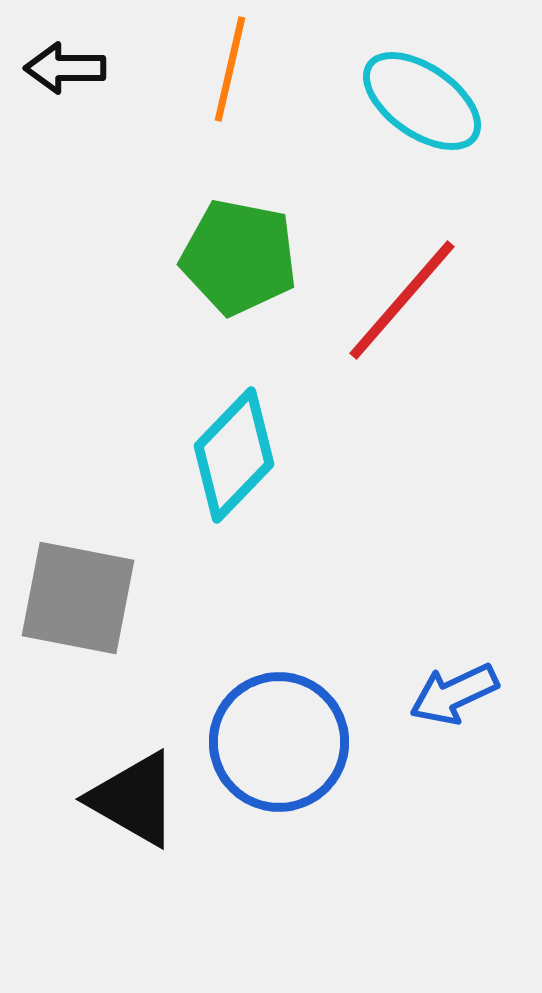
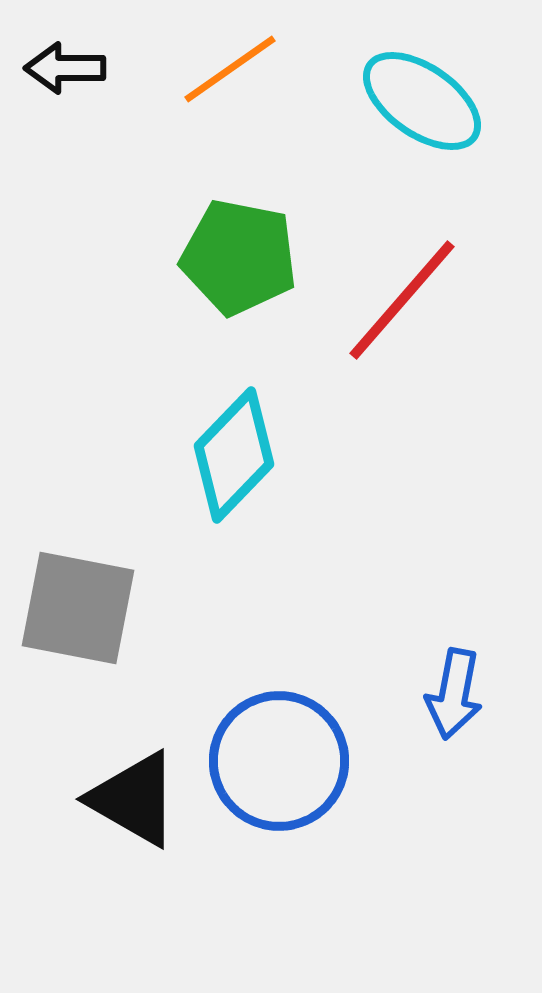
orange line: rotated 42 degrees clockwise
gray square: moved 10 px down
blue arrow: rotated 54 degrees counterclockwise
blue circle: moved 19 px down
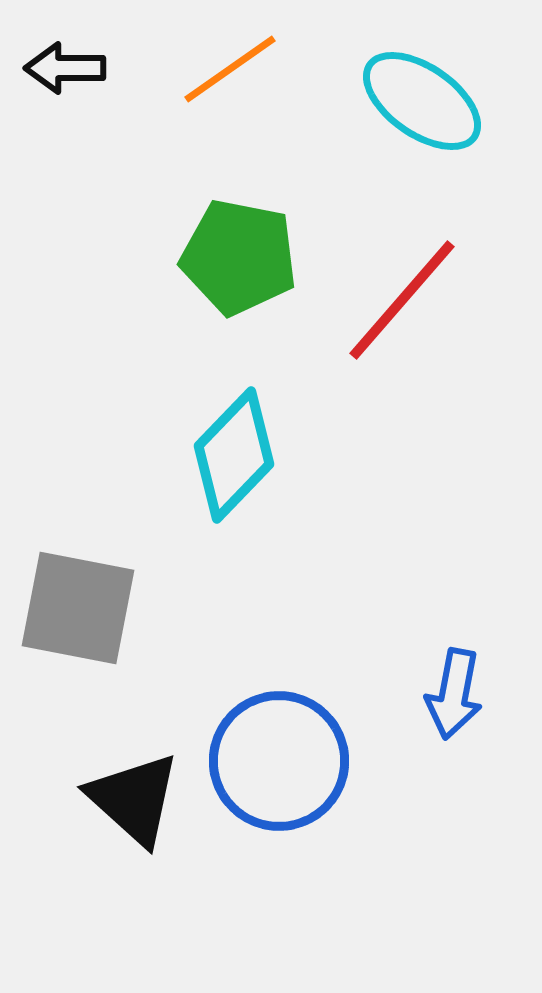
black triangle: rotated 12 degrees clockwise
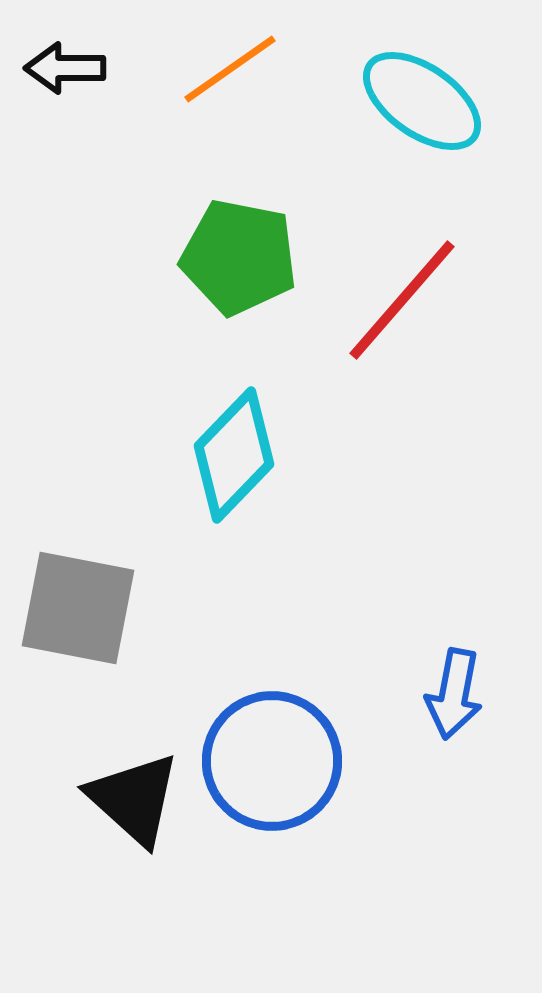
blue circle: moved 7 px left
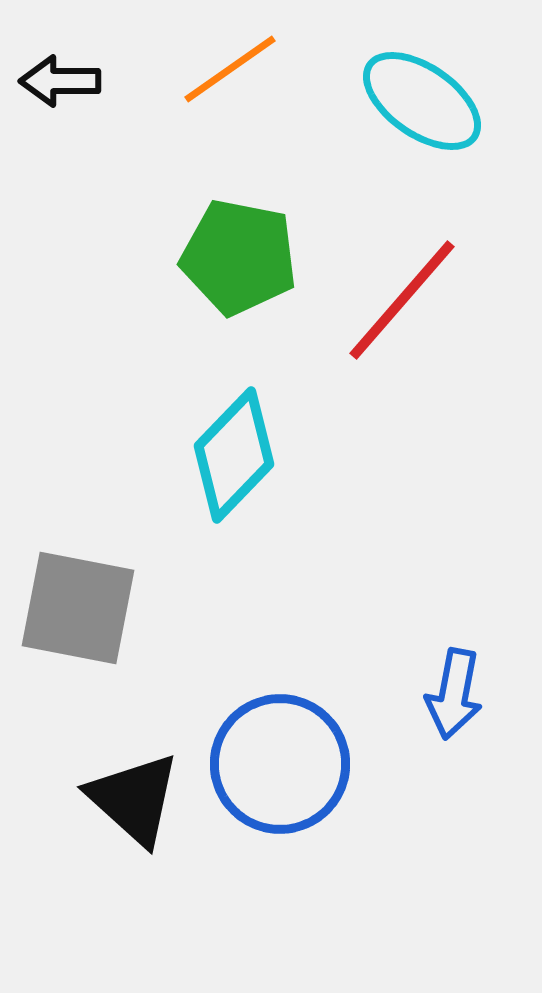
black arrow: moved 5 px left, 13 px down
blue circle: moved 8 px right, 3 px down
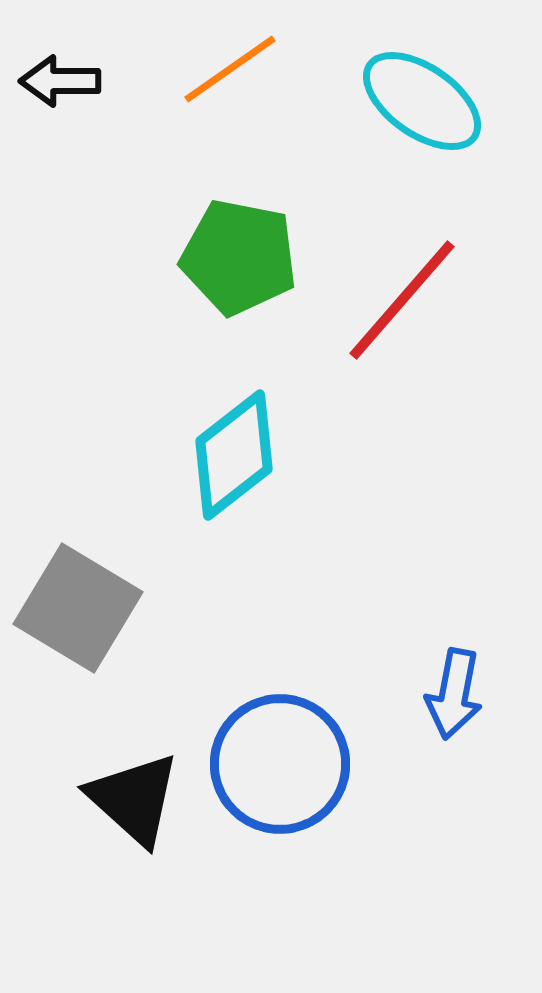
cyan diamond: rotated 8 degrees clockwise
gray square: rotated 20 degrees clockwise
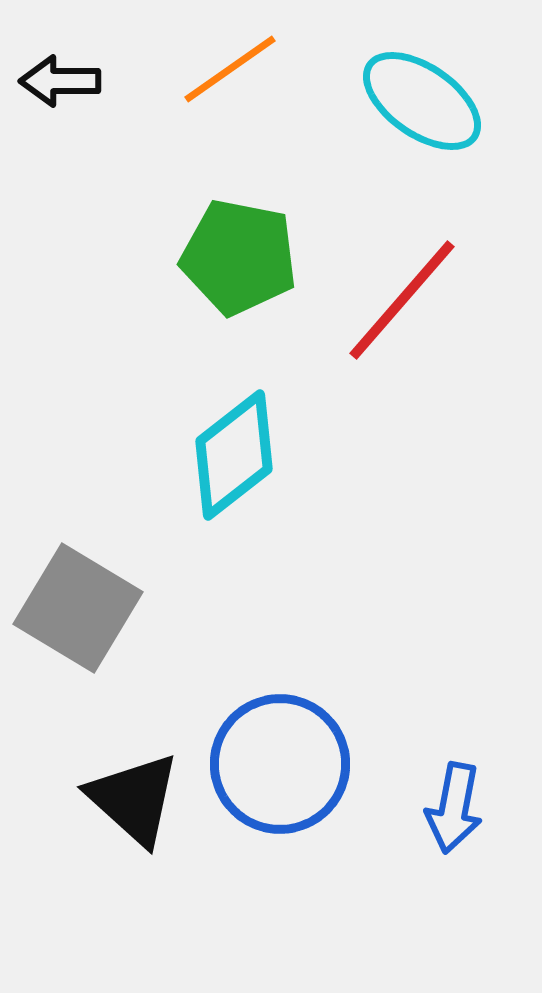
blue arrow: moved 114 px down
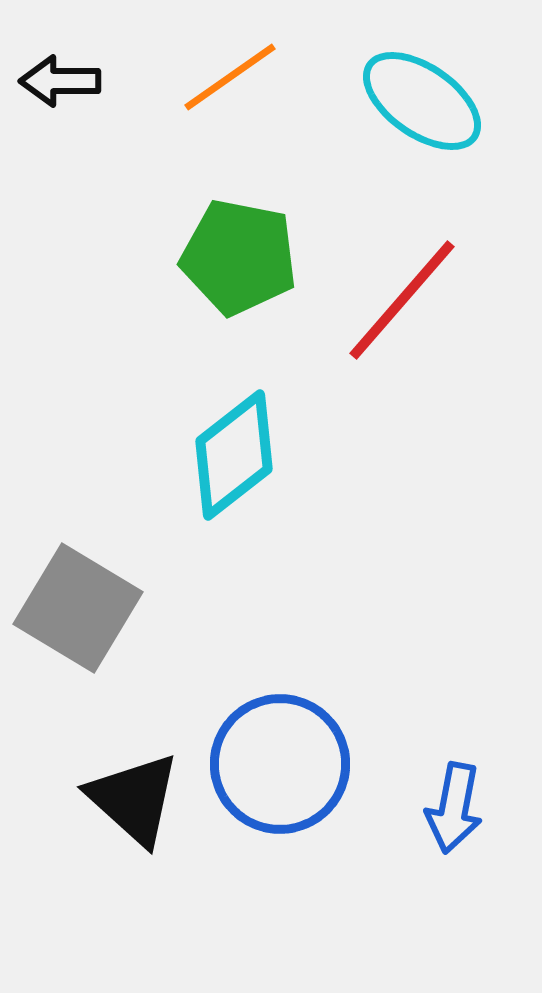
orange line: moved 8 px down
